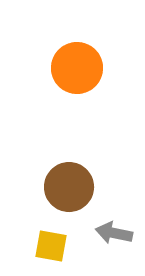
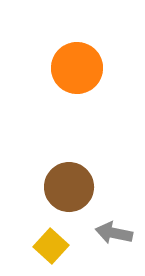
yellow square: rotated 32 degrees clockwise
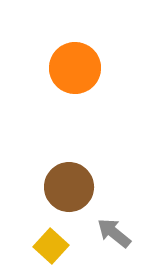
orange circle: moved 2 px left
gray arrow: rotated 27 degrees clockwise
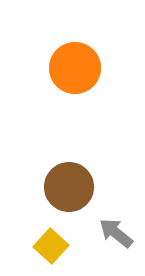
gray arrow: moved 2 px right
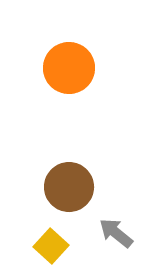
orange circle: moved 6 px left
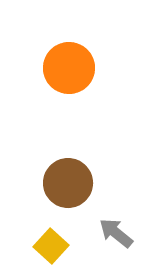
brown circle: moved 1 px left, 4 px up
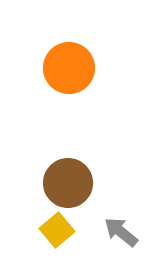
gray arrow: moved 5 px right, 1 px up
yellow square: moved 6 px right, 16 px up; rotated 8 degrees clockwise
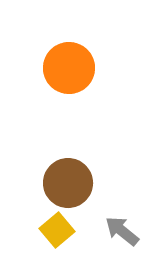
gray arrow: moved 1 px right, 1 px up
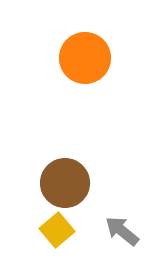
orange circle: moved 16 px right, 10 px up
brown circle: moved 3 px left
